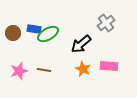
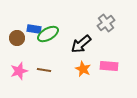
brown circle: moved 4 px right, 5 px down
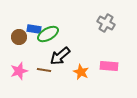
gray cross: rotated 24 degrees counterclockwise
brown circle: moved 2 px right, 1 px up
black arrow: moved 21 px left, 12 px down
orange star: moved 2 px left, 3 px down
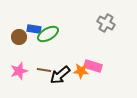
black arrow: moved 19 px down
pink rectangle: moved 16 px left; rotated 12 degrees clockwise
orange star: moved 1 px up; rotated 21 degrees counterclockwise
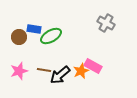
green ellipse: moved 3 px right, 2 px down
pink rectangle: rotated 12 degrees clockwise
orange star: rotated 28 degrees counterclockwise
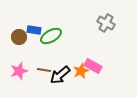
blue rectangle: moved 1 px down
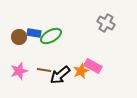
blue rectangle: moved 3 px down
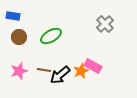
gray cross: moved 1 px left, 1 px down; rotated 18 degrees clockwise
blue rectangle: moved 21 px left, 17 px up
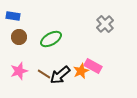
green ellipse: moved 3 px down
brown line: moved 4 px down; rotated 24 degrees clockwise
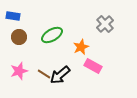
green ellipse: moved 1 px right, 4 px up
orange star: moved 24 px up
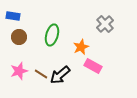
green ellipse: rotated 45 degrees counterclockwise
brown line: moved 3 px left
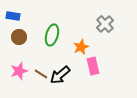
pink rectangle: rotated 48 degrees clockwise
